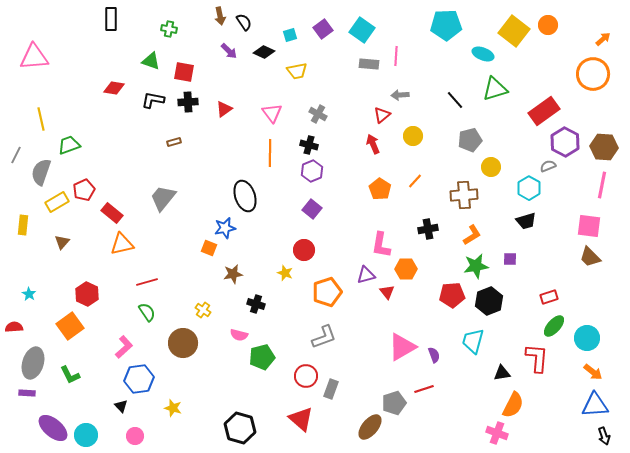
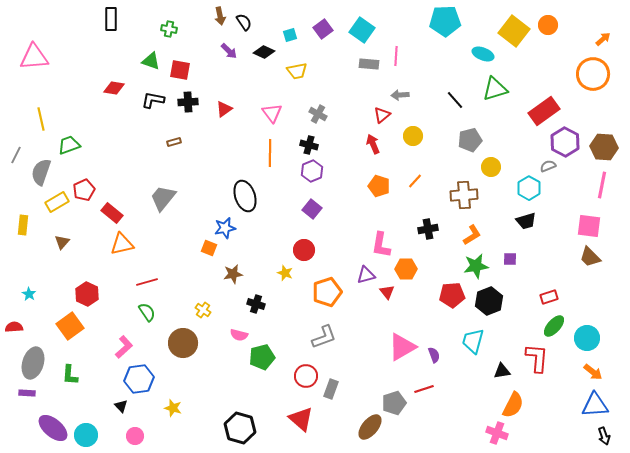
cyan pentagon at (446, 25): moved 1 px left, 4 px up
red square at (184, 72): moved 4 px left, 2 px up
orange pentagon at (380, 189): moved 1 px left, 3 px up; rotated 15 degrees counterclockwise
black triangle at (502, 373): moved 2 px up
green L-shape at (70, 375): rotated 30 degrees clockwise
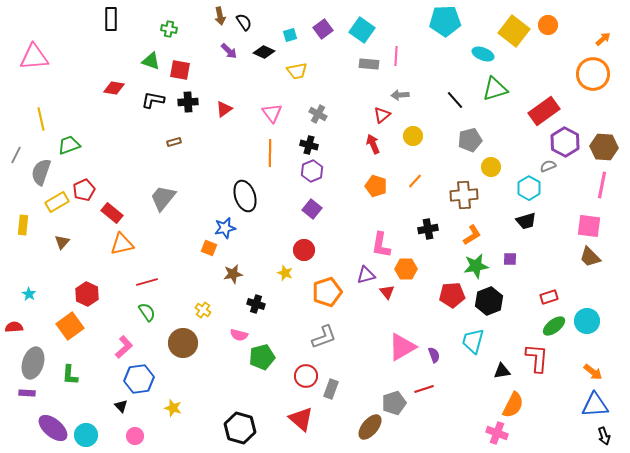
orange pentagon at (379, 186): moved 3 px left
green ellipse at (554, 326): rotated 10 degrees clockwise
cyan circle at (587, 338): moved 17 px up
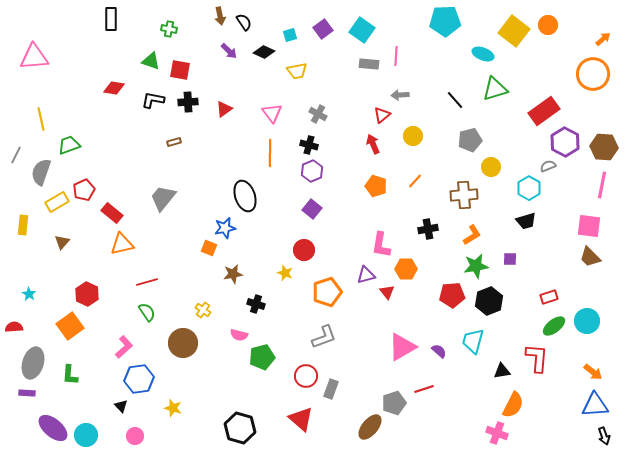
purple semicircle at (434, 355): moved 5 px right, 4 px up; rotated 28 degrees counterclockwise
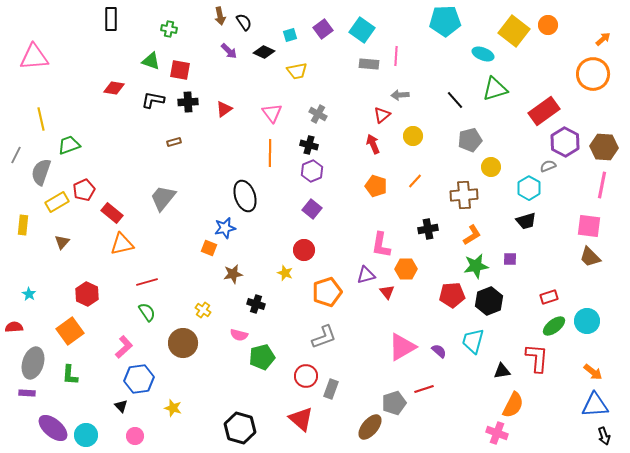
orange square at (70, 326): moved 5 px down
